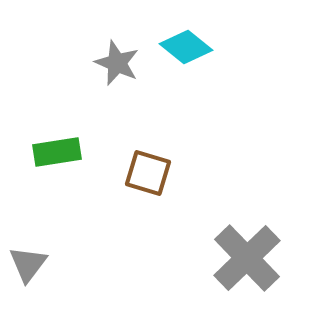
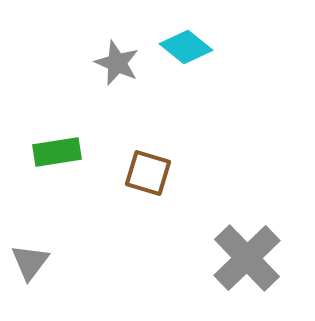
gray triangle: moved 2 px right, 2 px up
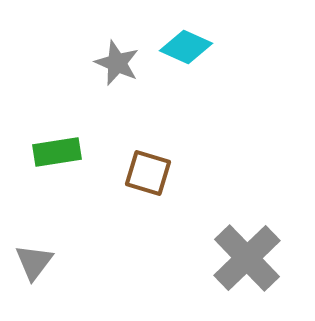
cyan diamond: rotated 15 degrees counterclockwise
gray triangle: moved 4 px right
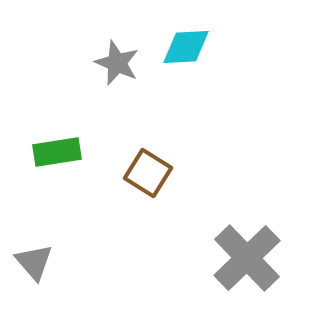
cyan diamond: rotated 27 degrees counterclockwise
brown square: rotated 15 degrees clockwise
gray triangle: rotated 18 degrees counterclockwise
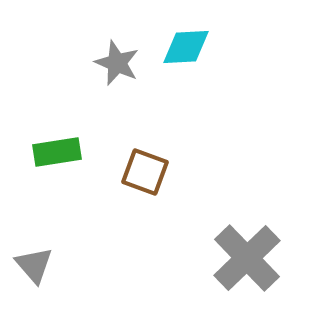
brown square: moved 3 px left, 1 px up; rotated 12 degrees counterclockwise
gray triangle: moved 3 px down
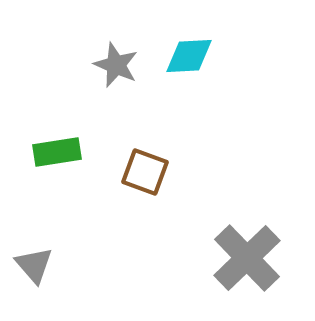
cyan diamond: moved 3 px right, 9 px down
gray star: moved 1 px left, 2 px down
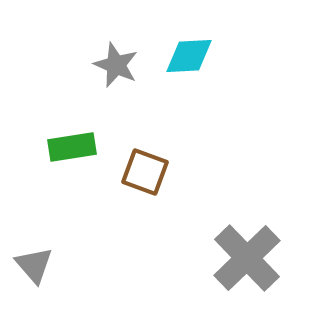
green rectangle: moved 15 px right, 5 px up
